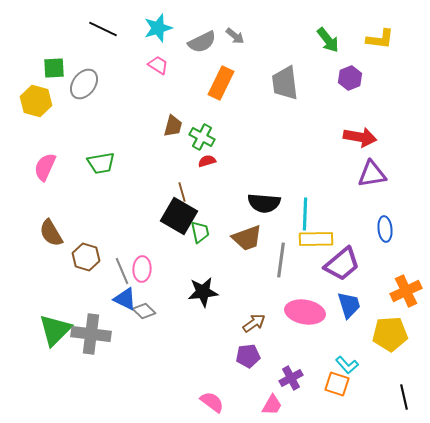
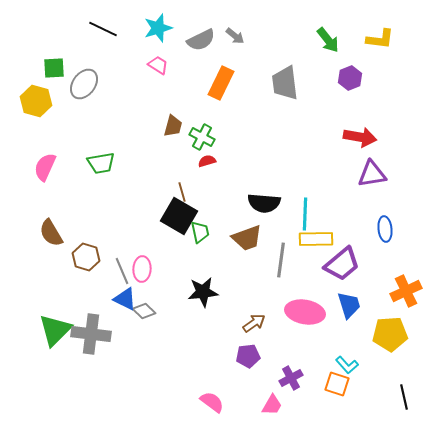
gray semicircle at (202, 42): moved 1 px left, 2 px up
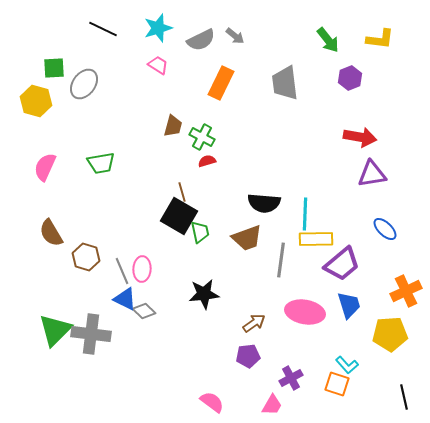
blue ellipse at (385, 229): rotated 40 degrees counterclockwise
black star at (203, 292): moved 1 px right, 2 px down
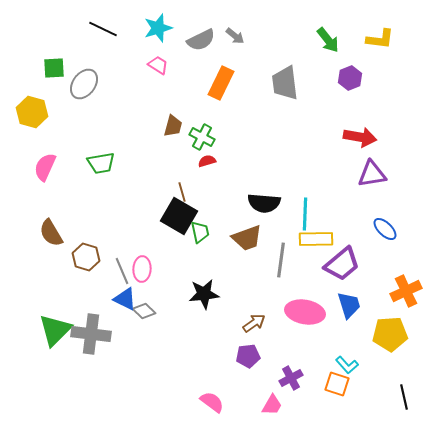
yellow hexagon at (36, 101): moved 4 px left, 11 px down
